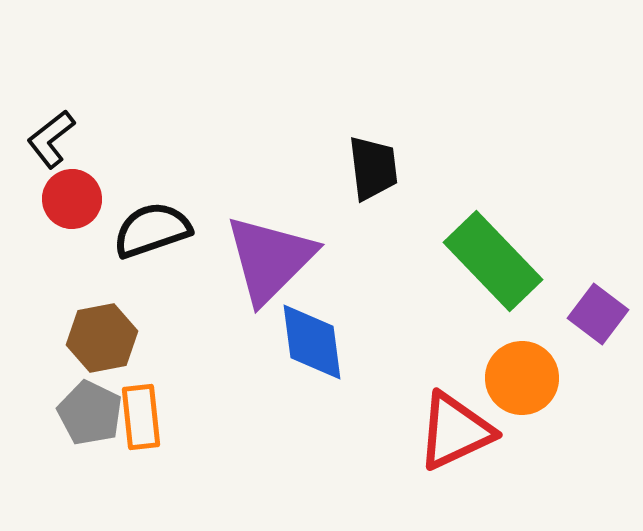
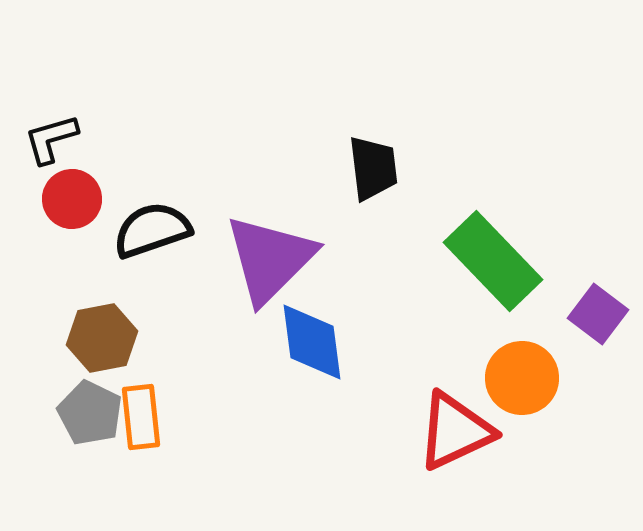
black L-shape: rotated 22 degrees clockwise
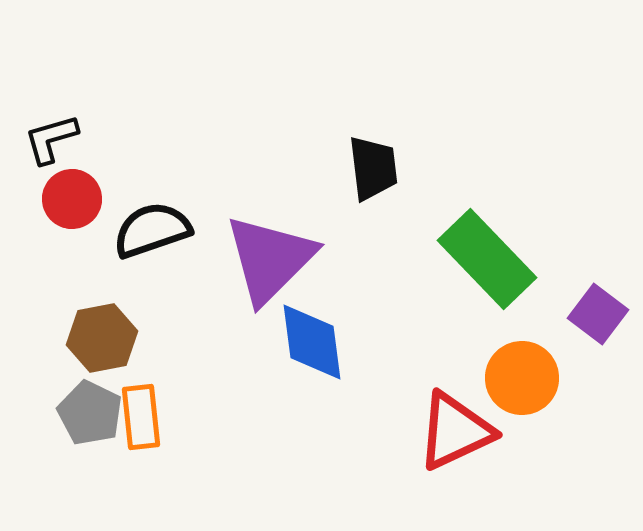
green rectangle: moved 6 px left, 2 px up
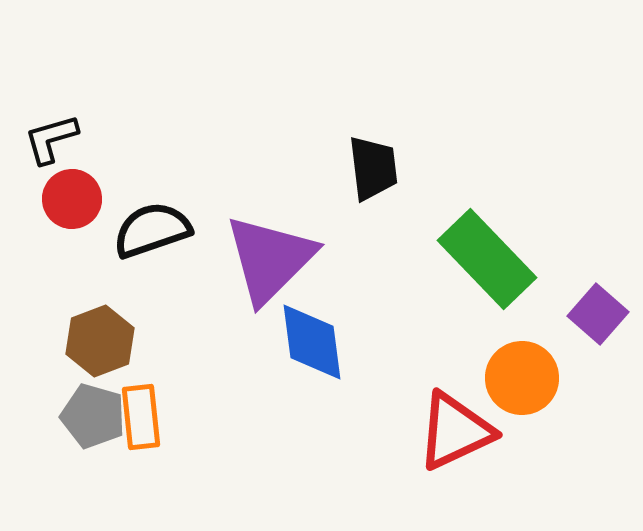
purple square: rotated 4 degrees clockwise
brown hexagon: moved 2 px left, 3 px down; rotated 10 degrees counterclockwise
gray pentagon: moved 3 px right, 3 px down; rotated 10 degrees counterclockwise
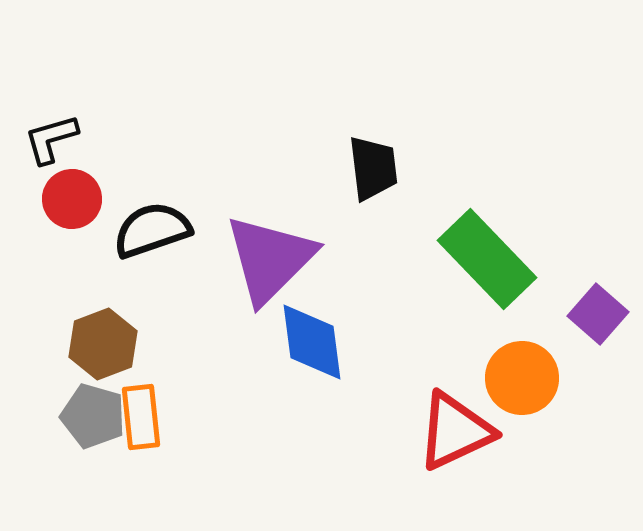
brown hexagon: moved 3 px right, 3 px down
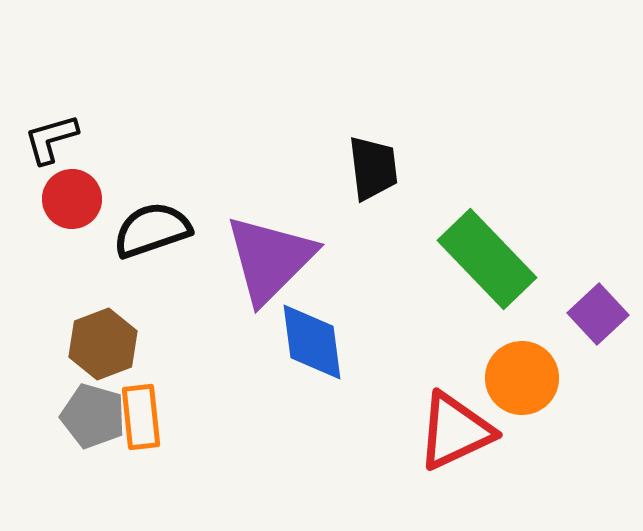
purple square: rotated 6 degrees clockwise
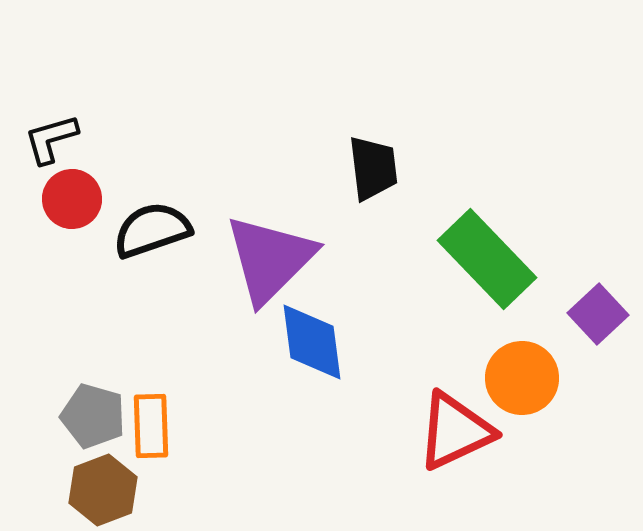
brown hexagon: moved 146 px down
orange rectangle: moved 10 px right, 9 px down; rotated 4 degrees clockwise
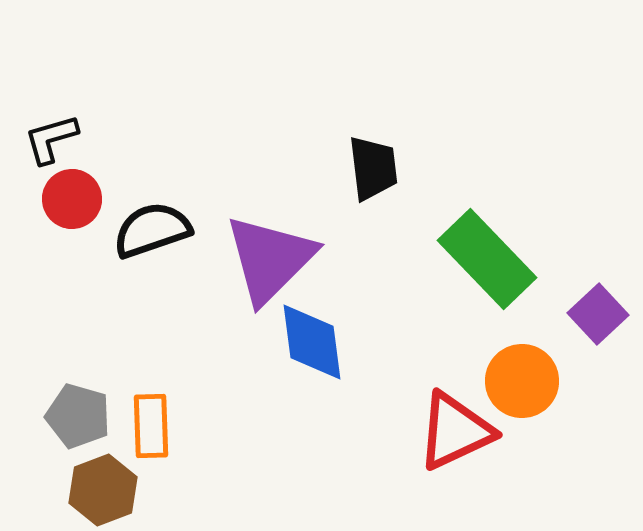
orange circle: moved 3 px down
gray pentagon: moved 15 px left
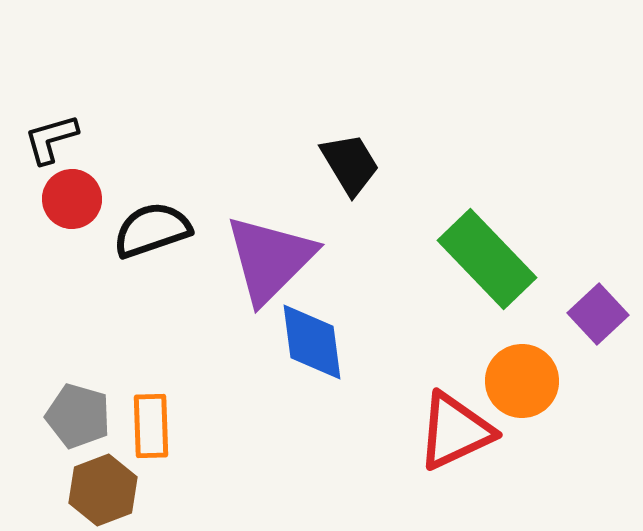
black trapezoid: moved 23 px left, 4 px up; rotated 24 degrees counterclockwise
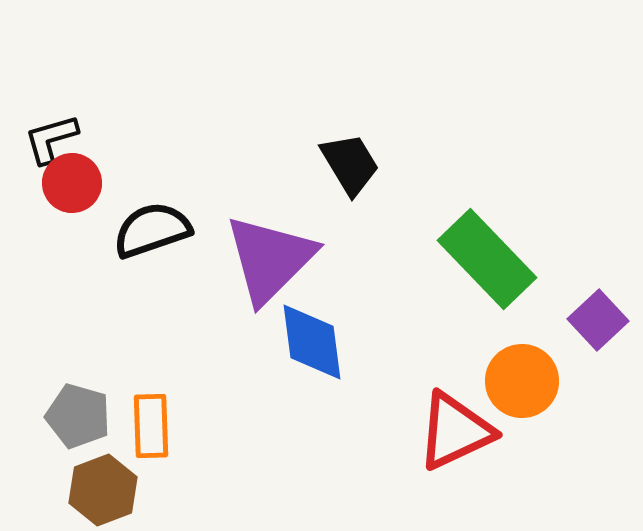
red circle: moved 16 px up
purple square: moved 6 px down
